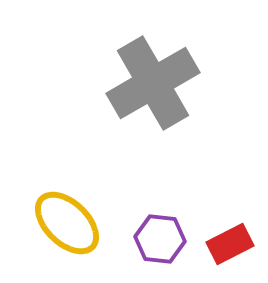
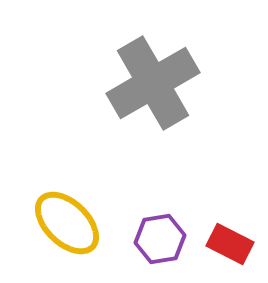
purple hexagon: rotated 15 degrees counterclockwise
red rectangle: rotated 54 degrees clockwise
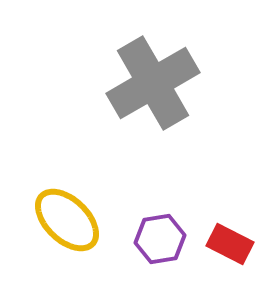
yellow ellipse: moved 3 px up
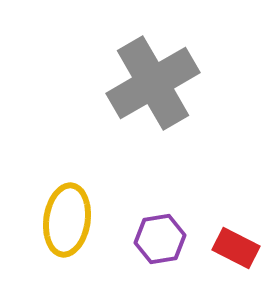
yellow ellipse: rotated 54 degrees clockwise
red rectangle: moved 6 px right, 4 px down
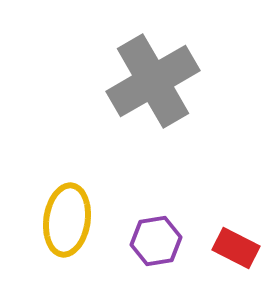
gray cross: moved 2 px up
purple hexagon: moved 4 px left, 2 px down
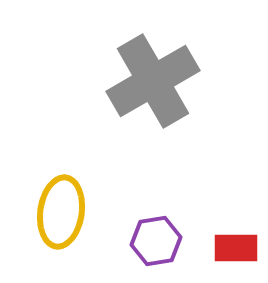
yellow ellipse: moved 6 px left, 8 px up
red rectangle: rotated 27 degrees counterclockwise
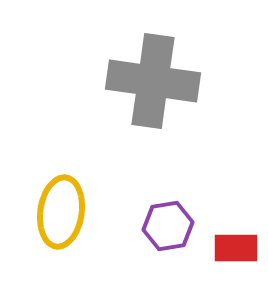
gray cross: rotated 38 degrees clockwise
purple hexagon: moved 12 px right, 15 px up
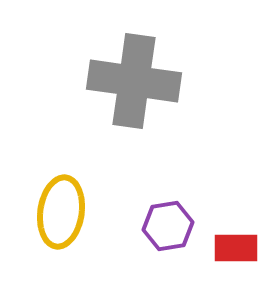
gray cross: moved 19 px left
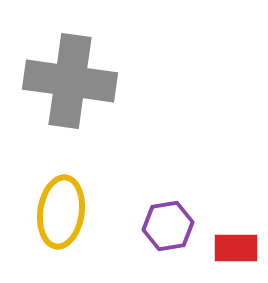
gray cross: moved 64 px left
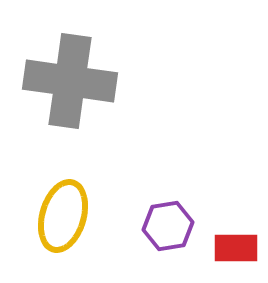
yellow ellipse: moved 2 px right, 4 px down; rotated 8 degrees clockwise
